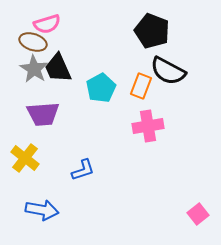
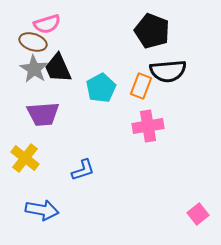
black semicircle: rotated 33 degrees counterclockwise
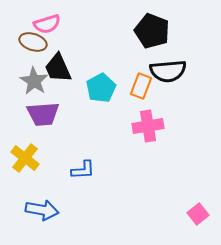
gray star: moved 12 px down
blue L-shape: rotated 15 degrees clockwise
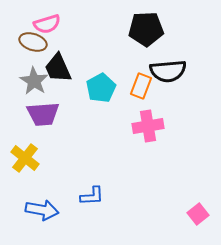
black pentagon: moved 6 px left, 2 px up; rotated 24 degrees counterclockwise
blue L-shape: moved 9 px right, 26 px down
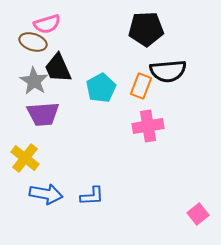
blue arrow: moved 4 px right, 16 px up
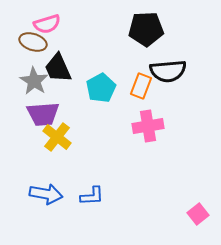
yellow cross: moved 32 px right, 21 px up
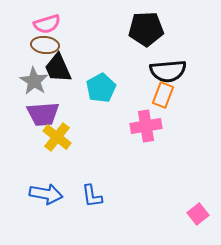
brown ellipse: moved 12 px right, 3 px down; rotated 12 degrees counterclockwise
orange rectangle: moved 22 px right, 9 px down
pink cross: moved 2 px left
blue L-shape: rotated 85 degrees clockwise
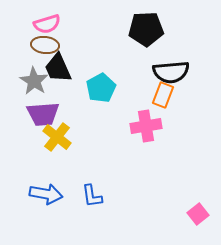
black semicircle: moved 3 px right, 1 px down
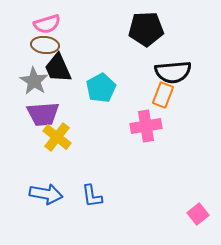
black semicircle: moved 2 px right
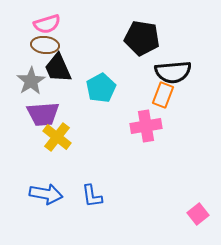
black pentagon: moved 4 px left, 9 px down; rotated 12 degrees clockwise
gray star: moved 3 px left; rotated 8 degrees clockwise
